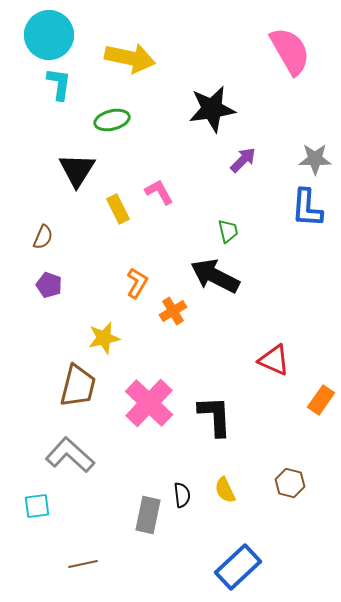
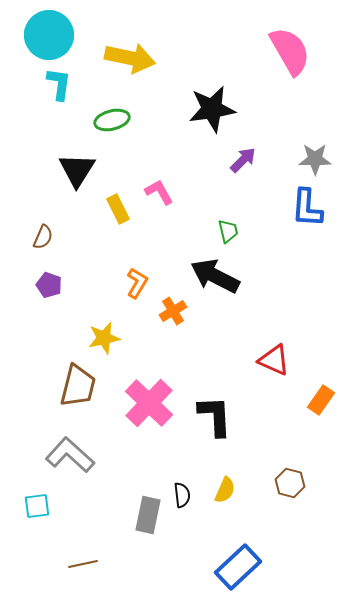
yellow semicircle: rotated 132 degrees counterclockwise
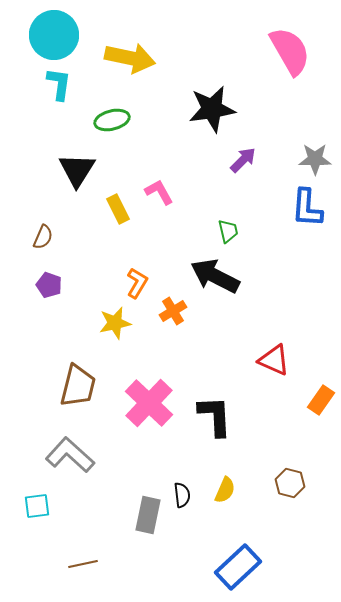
cyan circle: moved 5 px right
yellow star: moved 11 px right, 15 px up
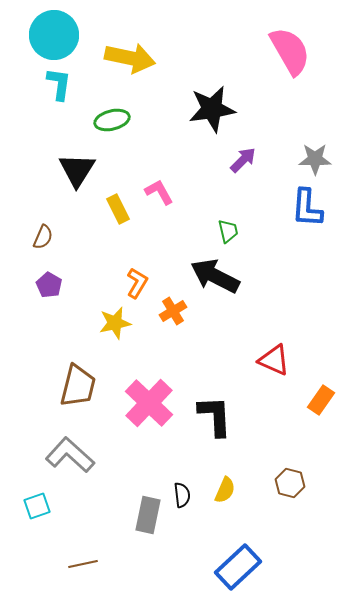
purple pentagon: rotated 10 degrees clockwise
cyan square: rotated 12 degrees counterclockwise
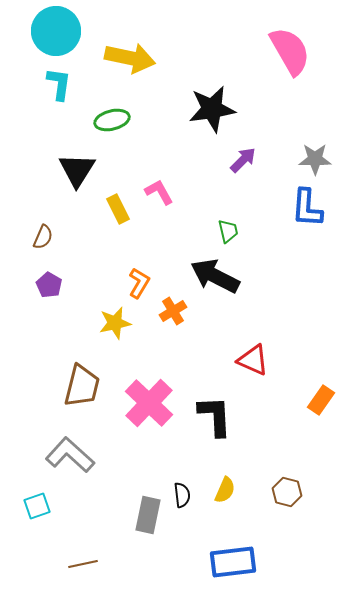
cyan circle: moved 2 px right, 4 px up
orange L-shape: moved 2 px right
red triangle: moved 21 px left
brown trapezoid: moved 4 px right
brown hexagon: moved 3 px left, 9 px down
blue rectangle: moved 5 px left, 5 px up; rotated 36 degrees clockwise
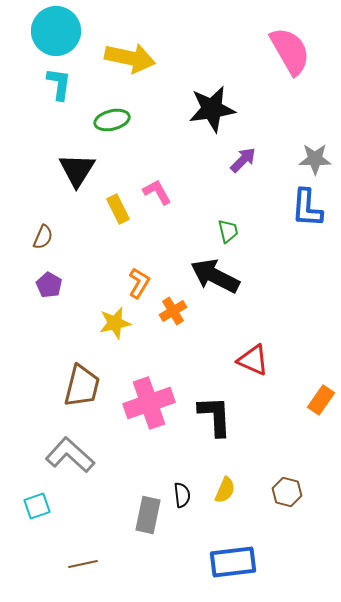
pink L-shape: moved 2 px left
pink cross: rotated 27 degrees clockwise
